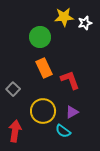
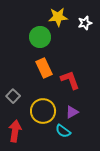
yellow star: moved 6 px left
gray square: moved 7 px down
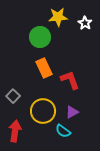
white star: rotated 24 degrees counterclockwise
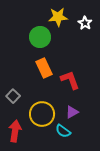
yellow circle: moved 1 px left, 3 px down
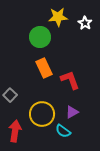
gray square: moved 3 px left, 1 px up
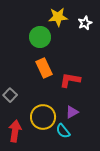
white star: rotated 16 degrees clockwise
red L-shape: rotated 60 degrees counterclockwise
yellow circle: moved 1 px right, 3 px down
cyan semicircle: rotated 14 degrees clockwise
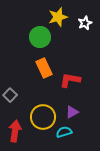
yellow star: rotated 12 degrees counterclockwise
cyan semicircle: moved 1 px right, 1 px down; rotated 112 degrees clockwise
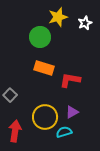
orange rectangle: rotated 48 degrees counterclockwise
yellow circle: moved 2 px right
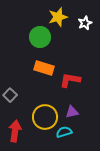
purple triangle: rotated 16 degrees clockwise
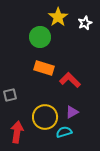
yellow star: rotated 18 degrees counterclockwise
red L-shape: rotated 35 degrees clockwise
gray square: rotated 32 degrees clockwise
purple triangle: rotated 16 degrees counterclockwise
red arrow: moved 2 px right, 1 px down
